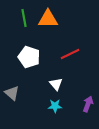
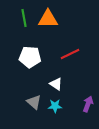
white pentagon: moved 1 px right; rotated 15 degrees counterclockwise
white triangle: rotated 16 degrees counterclockwise
gray triangle: moved 22 px right, 9 px down
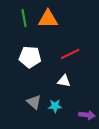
white triangle: moved 8 px right, 3 px up; rotated 24 degrees counterclockwise
purple arrow: moved 1 px left, 11 px down; rotated 77 degrees clockwise
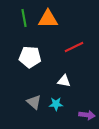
red line: moved 4 px right, 7 px up
cyan star: moved 1 px right, 2 px up
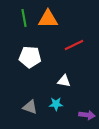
red line: moved 2 px up
gray triangle: moved 4 px left, 5 px down; rotated 21 degrees counterclockwise
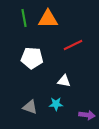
red line: moved 1 px left
white pentagon: moved 2 px right, 1 px down
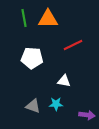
gray triangle: moved 3 px right, 1 px up
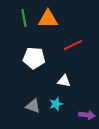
white pentagon: moved 2 px right
cyan star: rotated 16 degrees counterclockwise
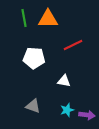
cyan star: moved 11 px right, 6 px down
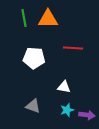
red line: moved 3 px down; rotated 30 degrees clockwise
white triangle: moved 6 px down
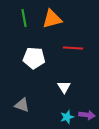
orange triangle: moved 4 px right; rotated 15 degrees counterclockwise
white triangle: rotated 48 degrees clockwise
gray triangle: moved 11 px left, 1 px up
cyan star: moved 7 px down
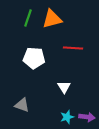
green line: moved 4 px right; rotated 30 degrees clockwise
purple arrow: moved 2 px down
